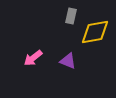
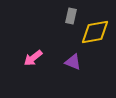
purple triangle: moved 5 px right, 1 px down
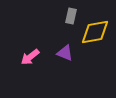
pink arrow: moved 3 px left, 1 px up
purple triangle: moved 8 px left, 9 px up
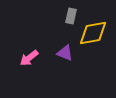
yellow diamond: moved 2 px left, 1 px down
pink arrow: moved 1 px left, 1 px down
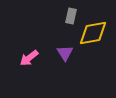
purple triangle: rotated 36 degrees clockwise
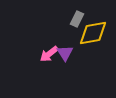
gray rectangle: moved 6 px right, 3 px down; rotated 14 degrees clockwise
pink arrow: moved 20 px right, 4 px up
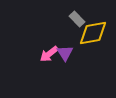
gray rectangle: rotated 70 degrees counterclockwise
